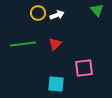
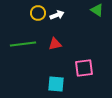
green triangle: rotated 16 degrees counterclockwise
red triangle: rotated 32 degrees clockwise
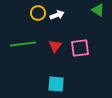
green triangle: moved 1 px right
red triangle: moved 2 px down; rotated 40 degrees counterclockwise
pink square: moved 4 px left, 20 px up
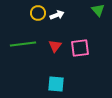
green triangle: rotated 16 degrees clockwise
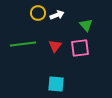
green triangle: moved 12 px left, 15 px down
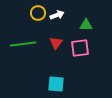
green triangle: rotated 48 degrees counterclockwise
red triangle: moved 1 px right, 3 px up
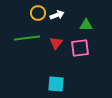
green line: moved 4 px right, 6 px up
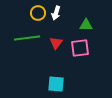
white arrow: moved 1 px left, 2 px up; rotated 128 degrees clockwise
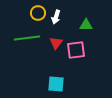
white arrow: moved 4 px down
pink square: moved 4 px left, 2 px down
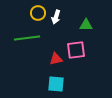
red triangle: moved 16 px down; rotated 40 degrees clockwise
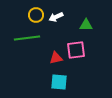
yellow circle: moved 2 px left, 2 px down
white arrow: rotated 48 degrees clockwise
red triangle: moved 1 px up
cyan square: moved 3 px right, 2 px up
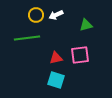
white arrow: moved 2 px up
green triangle: rotated 16 degrees counterclockwise
pink square: moved 4 px right, 5 px down
cyan square: moved 3 px left, 2 px up; rotated 12 degrees clockwise
